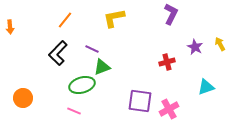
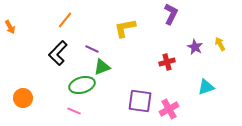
yellow L-shape: moved 11 px right, 10 px down
orange arrow: rotated 24 degrees counterclockwise
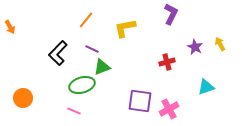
orange line: moved 21 px right
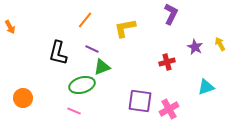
orange line: moved 1 px left
black L-shape: rotated 30 degrees counterclockwise
